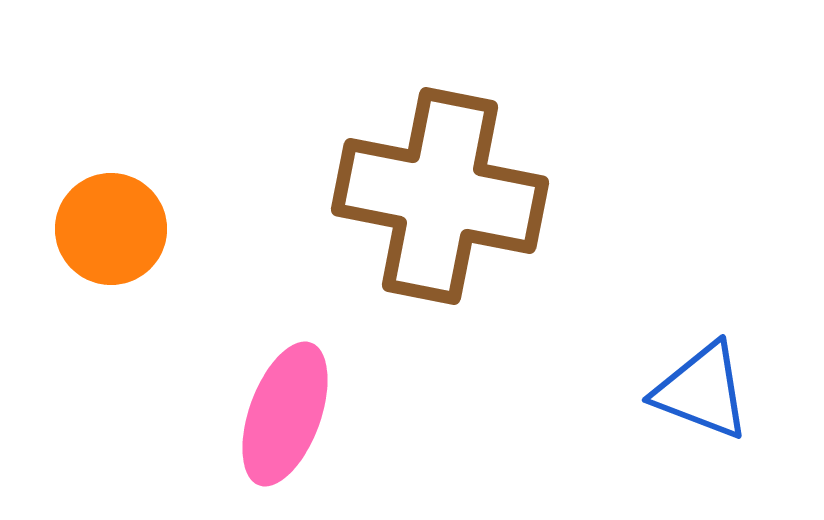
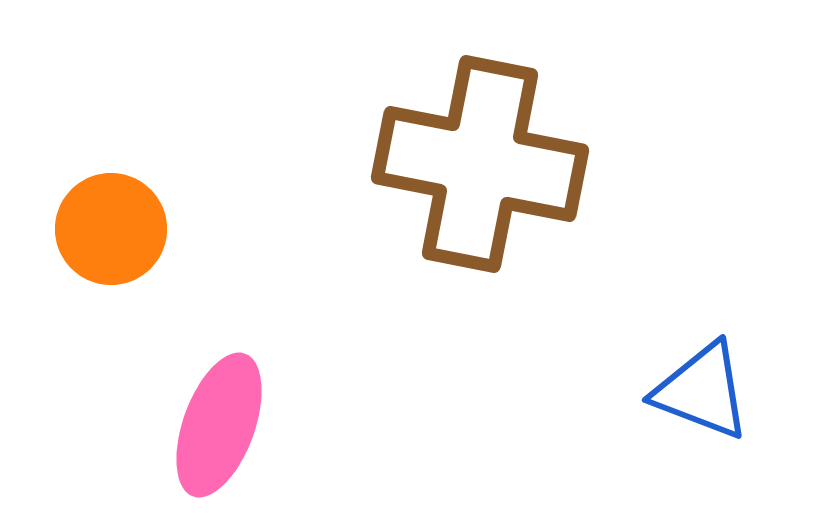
brown cross: moved 40 px right, 32 px up
pink ellipse: moved 66 px left, 11 px down
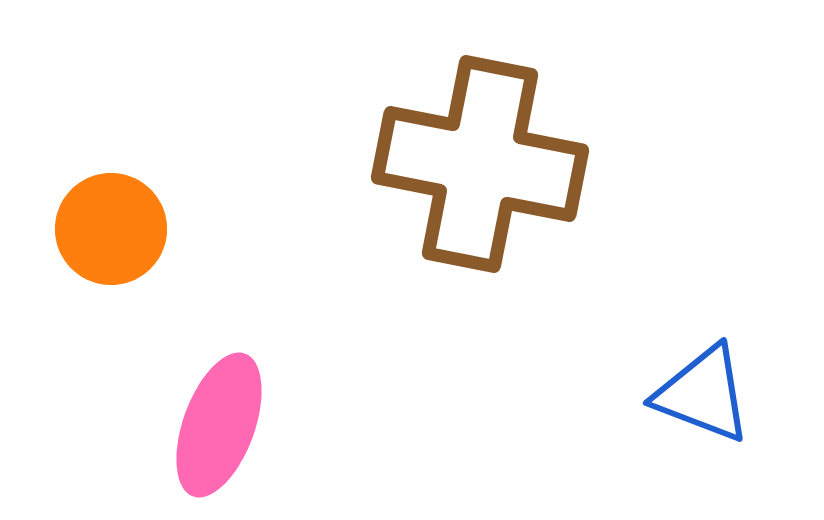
blue triangle: moved 1 px right, 3 px down
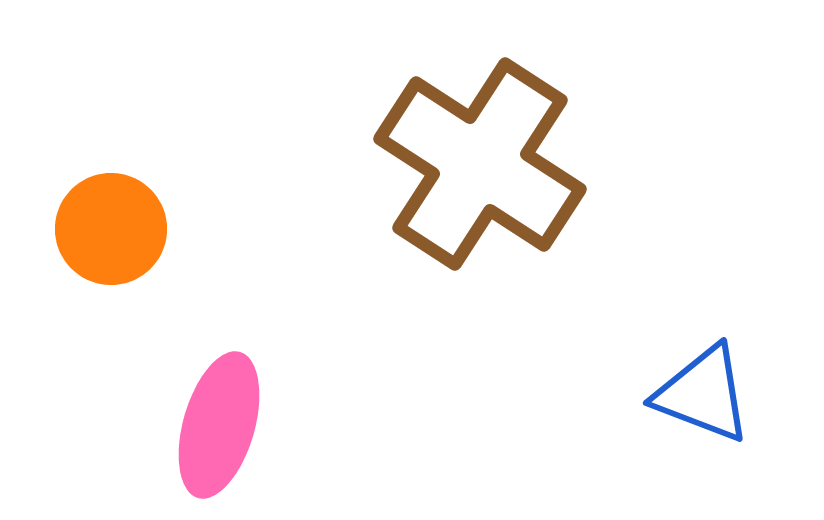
brown cross: rotated 22 degrees clockwise
pink ellipse: rotated 4 degrees counterclockwise
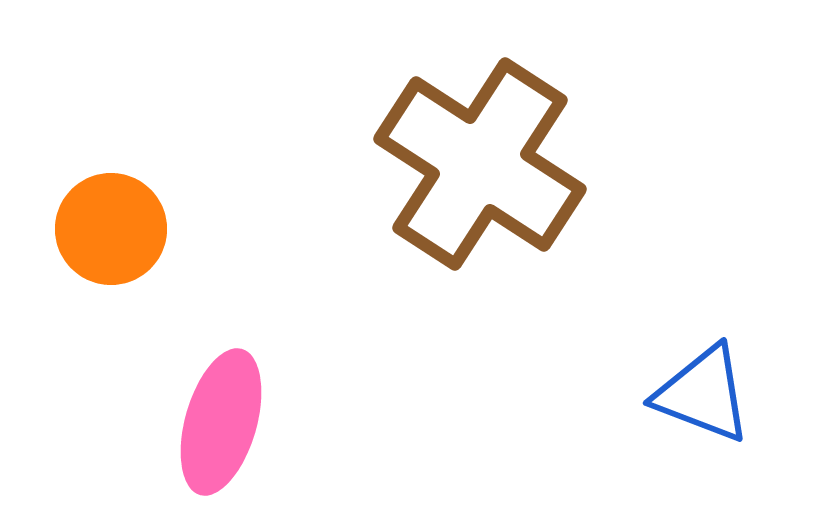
pink ellipse: moved 2 px right, 3 px up
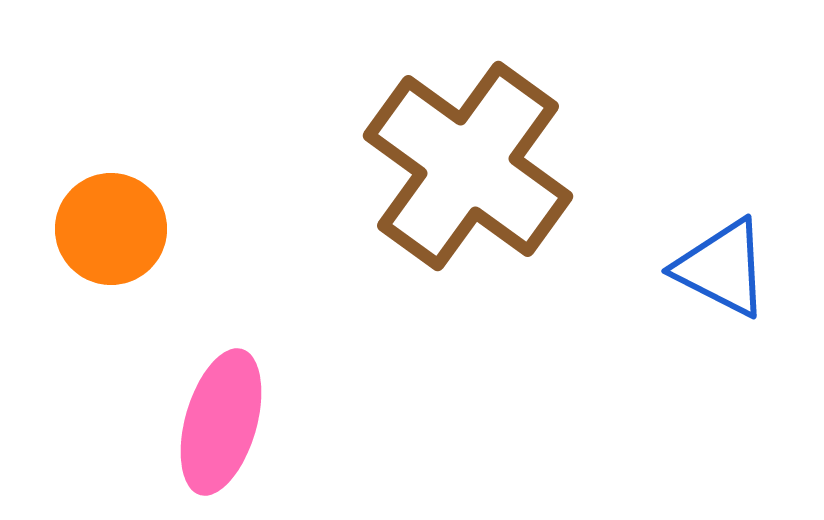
brown cross: moved 12 px left, 2 px down; rotated 3 degrees clockwise
blue triangle: moved 19 px right, 126 px up; rotated 6 degrees clockwise
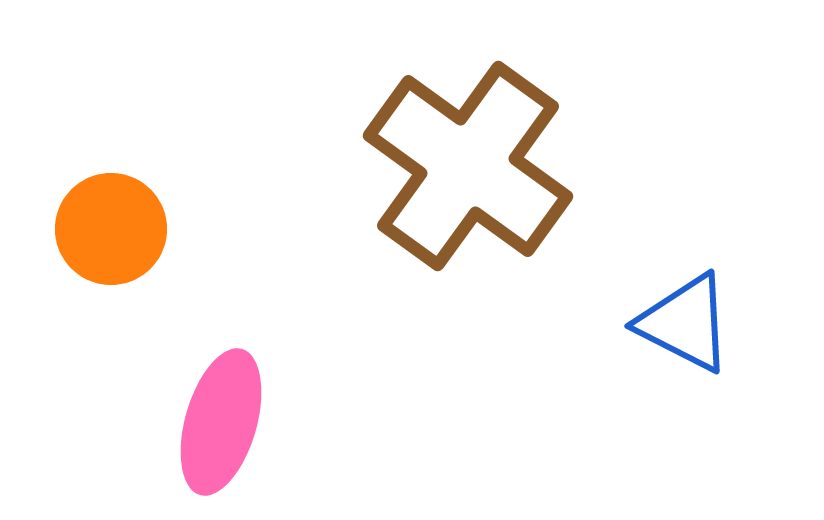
blue triangle: moved 37 px left, 55 px down
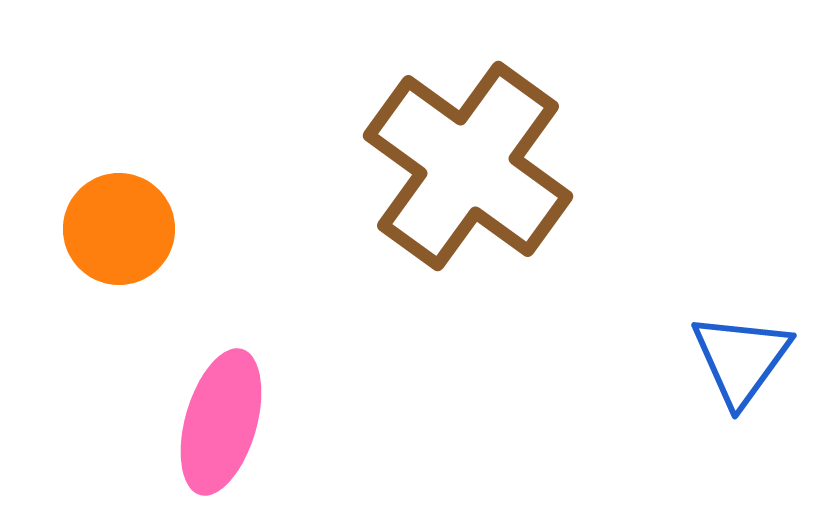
orange circle: moved 8 px right
blue triangle: moved 56 px right, 36 px down; rotated 39 degrees clockwise
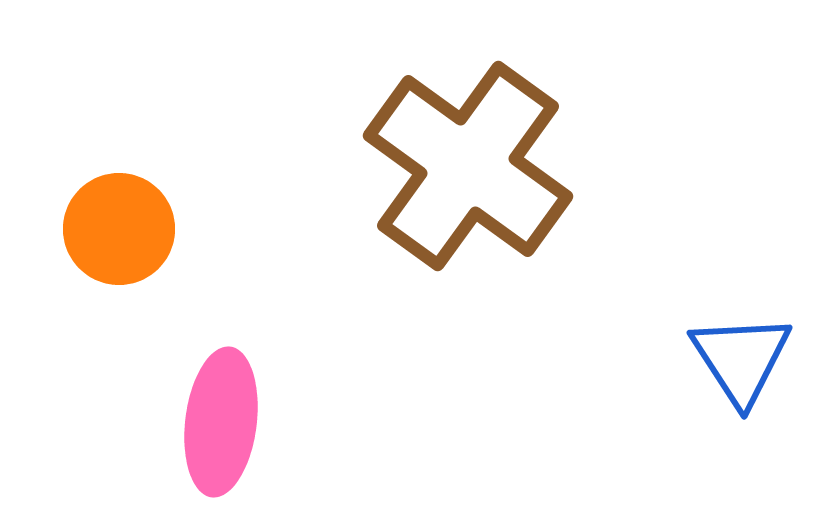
blue triangle: rotated 9 degrees counterclockwise
pink ellipse: rotated 9 degrees counterclockwise
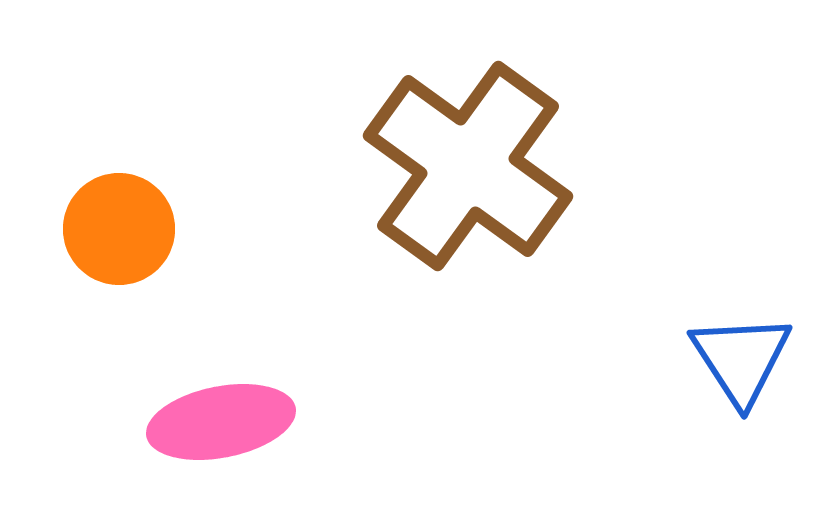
pink ellipse: rotated 72 degrees clockwise
